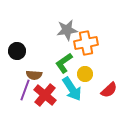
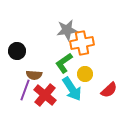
orange cross: moved 4 px left
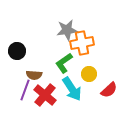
yellow circle: moved 4 px right
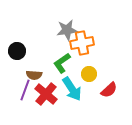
green L-shape: moved 2 px left
red cross: moved 1 px right, 1 px up
